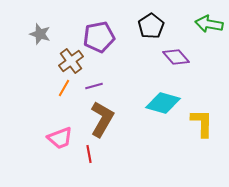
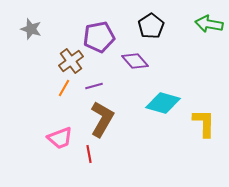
gray star: moved 9 px left, 5 px up
purple diamond: moved 41 px left, 4 px down
yellow L-shape: moved 2 px right
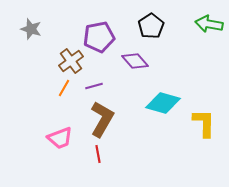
red line: moved 9 px right
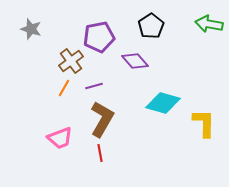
red line: moved 2 px right, 1 px up
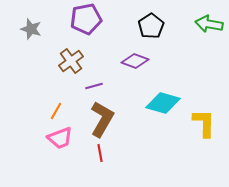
purple pentagon: moved 13 px left, 18 px up
purple diamond: rotated 28 degrees counterclockwise
orange line: moved 8 px left, 23 px down
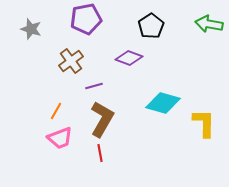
purple diamond: moved 6 px left, 3 px up
